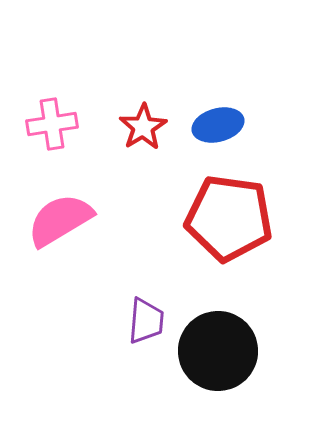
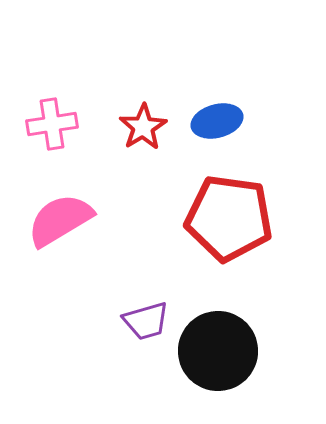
blue ellipse: moved 1 px left, 4 px up
purple trapezoid: rotated 69 degrees clockwise
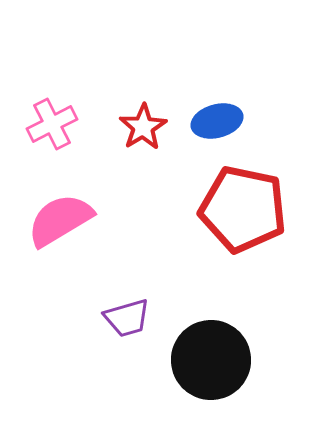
pink cross: rotated 18 degrees counterclockwise
red pentagon: moved 14 px right, 9 px up; rotated 4 degrees clockwise
purple trapezoid: moved 19 px left, 3 px up
black circle: moved 7 px left, 9 px down
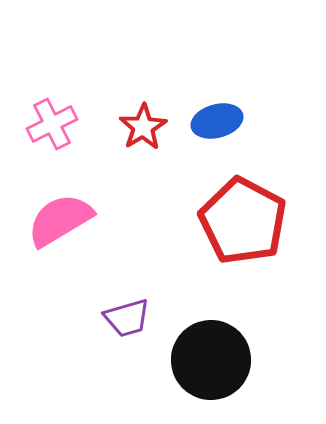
red pentagon: moved 12 px down; rotated 16 degrees clockwise
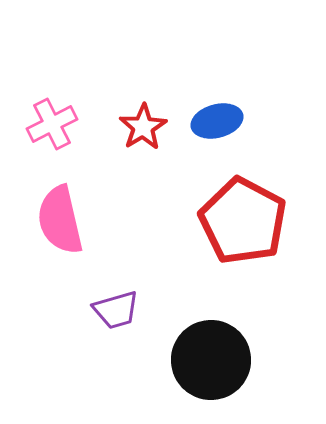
pink semicircle: rotated 72 degrees counterclockwise
purple trapezoid: moved 11 px left, 8 px up
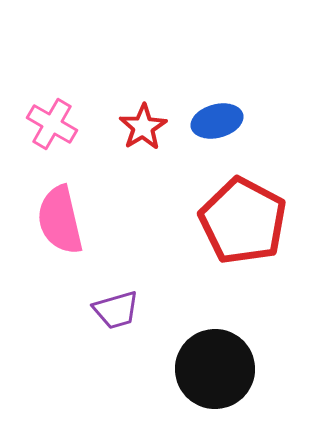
pink cross: rotated 33 degrees counterclockwise
black circle: moved 4 px right, 9 px down
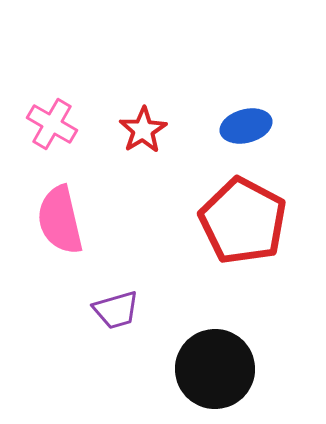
blue ellipse: moved 29 px right, 5 px down
red star: moved 3 px down
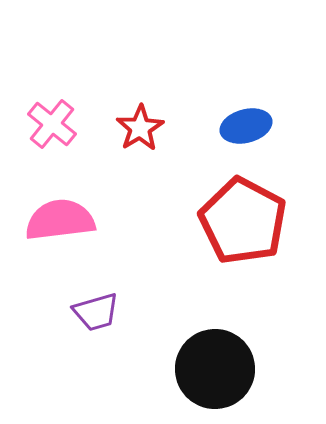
pink cross: rotated 9 degrees clockwise
red star: moved 3 px left, 2 px up
pink semicircle: rotated 96 degrees clockwise
purple trapezoid: moved 20 px left, 2 px down
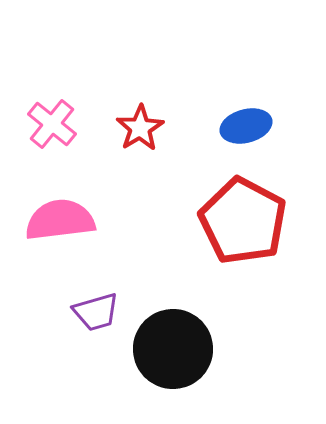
black circle: moved 42 px left, 20 px up
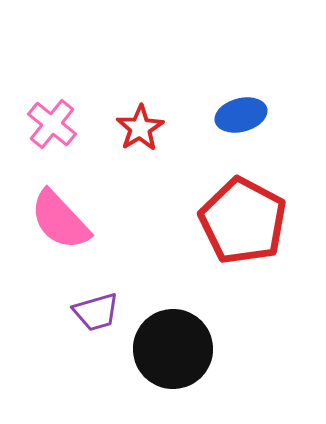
blue ellipse: moved 5 px left, 11 px up
pink semicircle: rotated 126 degrees counterclockwise
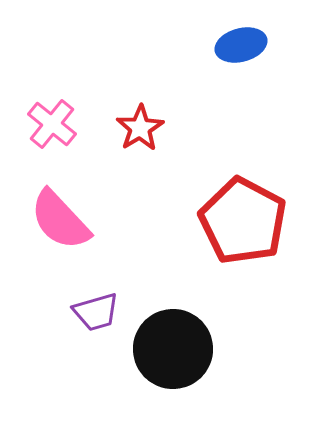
blue ellipse: moved 70 px up
